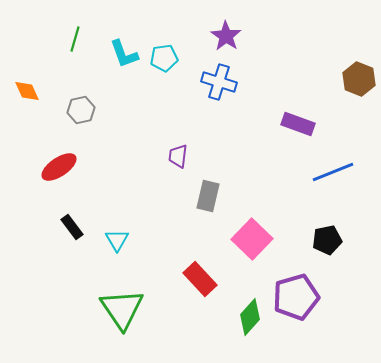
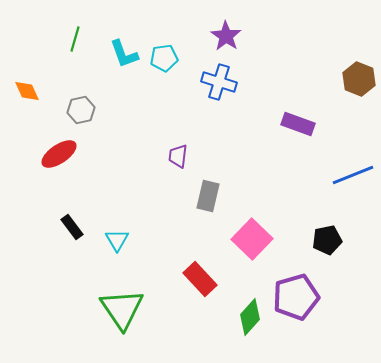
red ellipse: moved 13 px up
blue line: moved 20 px right, 3 px down
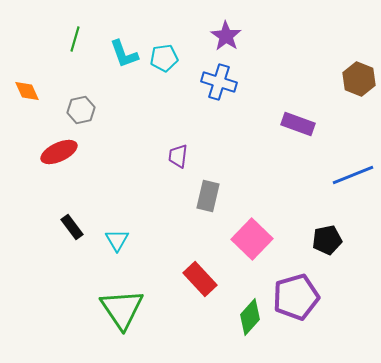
red ellipse: moved 2 px up; rotated 9 degrees clockwise
